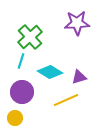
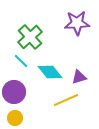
cyan line: rotated 63 degrees counterclockwise
cyan diamond: rotated 20 degrees clockwise
purple circle: moved 8 px left
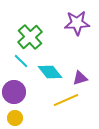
purple triangle: moved 1 px right, 1 px down
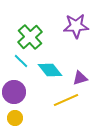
purple star: moved 1 px left, 3 px down
cyan diamond: moved 2 px up
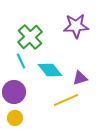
cyan line: rotated 21 degrees clockwise
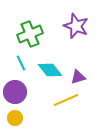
purple star: rotated 25 degrees clockwise
green cross: moved 3 px up; rotated 20 degrees clockwise
cyan line: moved 2 px down
purple triangle: moved 2 px left, 1 px up
purple circle: moved 1 px right
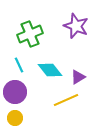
cyan line: moved 2 px left, 2 px down
purple triangle: rotated 14 degrees counterclockwise
